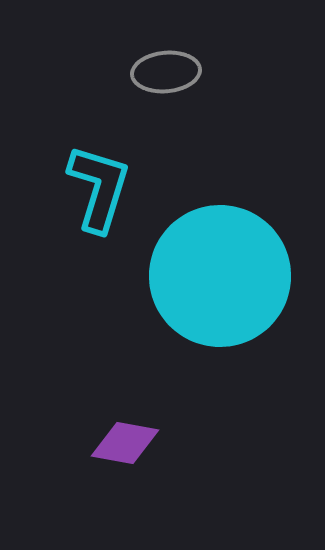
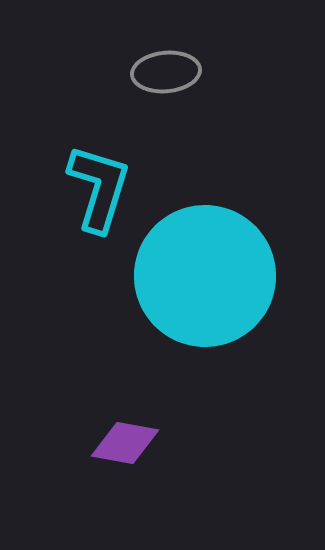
cyan circle: moved 15 px left
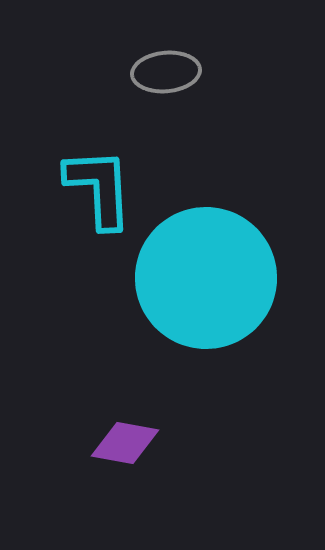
cyan L-shape: rotated 20 degrees counterclockwise
cyan circle: moved 1 px right, 2 px down
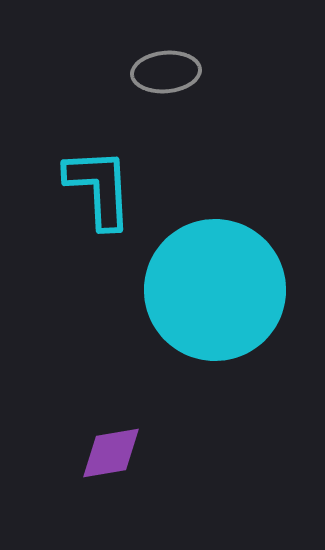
cyan circle: moved 9 px right, 12 px down
purple diamond: moved 14 px left, 10 px down; rotated 20 degrees counterclockwise
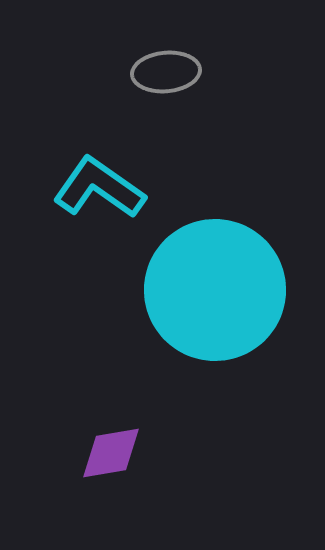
cyan L-shape: rotated 52 degrees counterclockwise
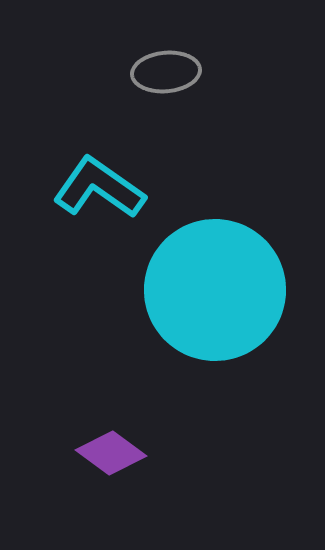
purple diamond: rotated 46 degrees clockwise
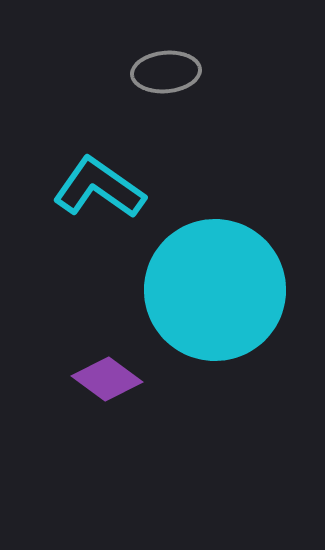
purple diamond: moved 4 px left, 74 px up
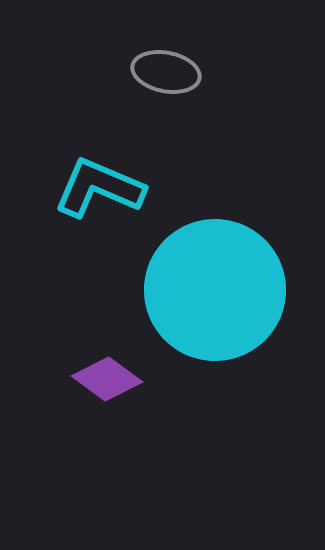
gray ellipse: rotated 16 degrees clockwise
cyan L-shape: rotated 12 degrees counterclockwise
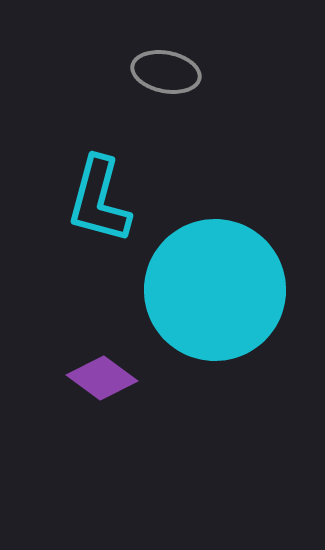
cyan L-shape: moved 12 px down; rotated 98 degrees counterclockwise
purple diamond: moved 5 px left, 1 px up
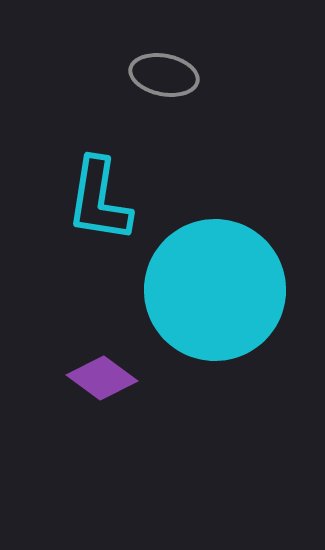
gray ellipse: moved 2 px left, 3 px down
cyan L-shape: rotated 6 degrees counterclockwise
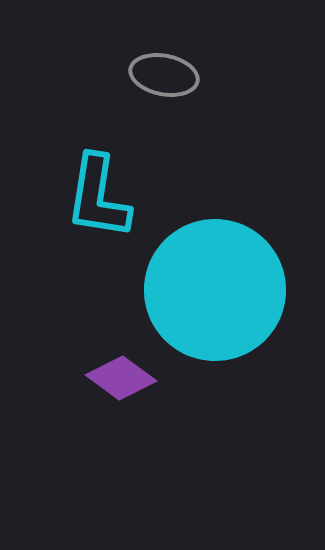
cyan L-shape: moved 1 px left, 3 px up
purple diamond: moved 19 px right
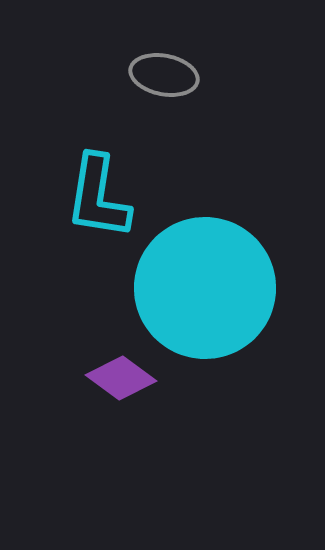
cyan circle: moved 10 px left, 2 px up
